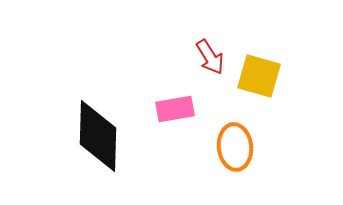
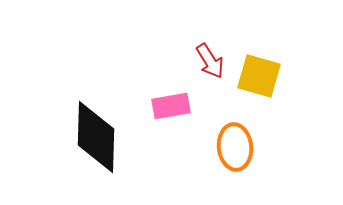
red arrow: moved 4 px down
pink rectangle: moved 4 px left, 3 px up
black diamond: moved 2 px left, 1 px down
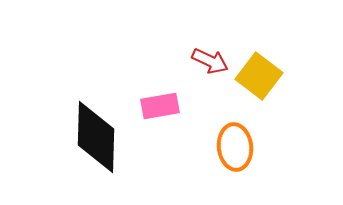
red arrow: rotated 33 degrees counterclockwise
yellow square: rotated 21 degrees clockwise
pink rectangle: moved 11 px left
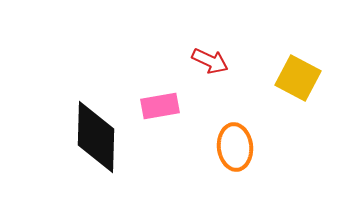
yellow square: moved 39 px right, 2 px down; rotated 9 degrees counterclockwise
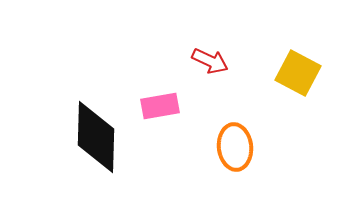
yellow square: moved 5 px up
